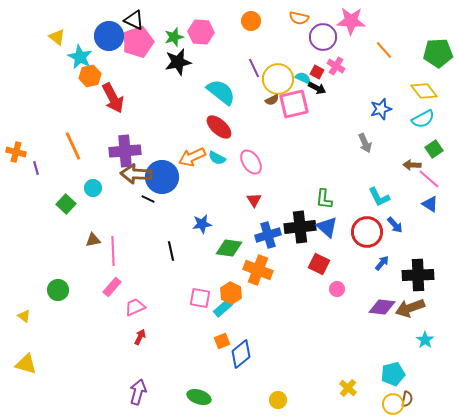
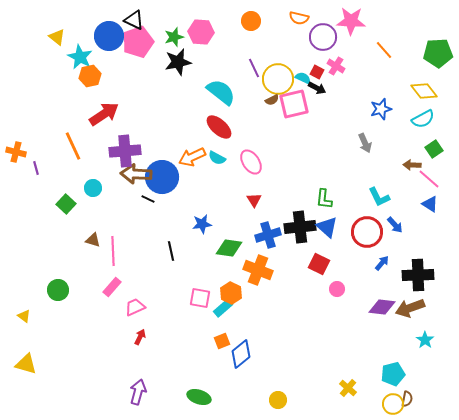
red arrow at (113, 98): moved 9 px left, 16 px down; rotated 96 degrees counterclockwise
brown triangle at (93, 240): rotated 28 degrees clockwise
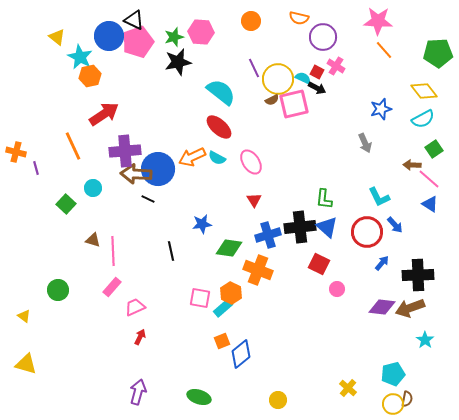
pink star at (351, 21): moved 27 px right
blue circle at (162, 177): moved 4 px left, 8 px up
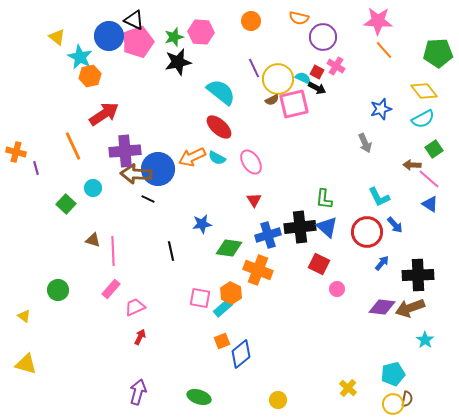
pink rectangle at (112, 287): moved 1 px left, 2 px down
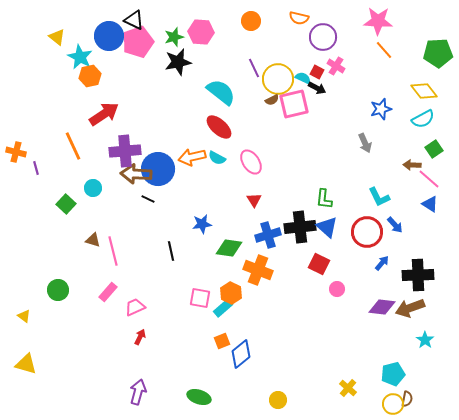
orange arrow at (192, 157): rotated 12 degrees clockwise
pink line at (113, 251): rotated 12 degrees counterclockwise
pink rectangle at (111, 289): moved 3 px left, 3 px down
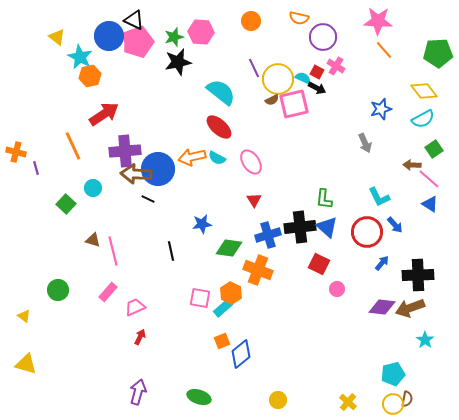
yellow cross at (348, 388): moved 14 px down
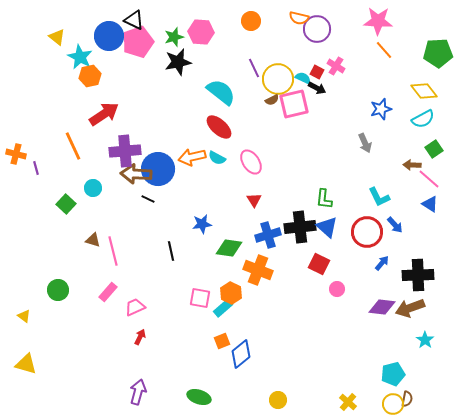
purple circle at (323, 37): moved 6 px left, 8 px up
orange cross at (16, 152): moved 2 px down
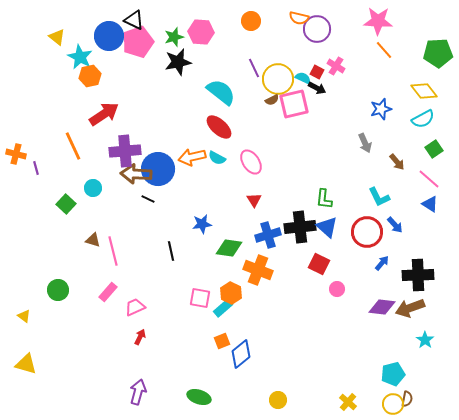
brown arrow at (412, 165): moved 15 px left, 3 px up; rotated 132 degrees counterclockwise
